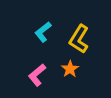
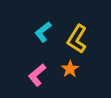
yellow L-shape: moved 2 px left
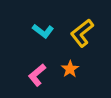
cyan L-shape: moved 1 px up; rotated 105 degrees counterclockwise
yellow L-shape: moved 5 px right, 6 px up; rotated 20 degrees clockwise
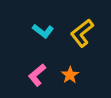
orange star: moved 6 px down
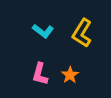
yellow L-shape: rotated 20 degrees counterclockwise
pink L-shape: moved 3 px right, 1 px up; rotated 35 degrees counterclockwise
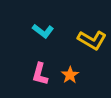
yellow L-shape: moved 10 px right, 7 px down; rotated 92 degrees counterclockwise
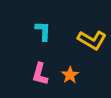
cyan L-shape: rotated 125 degrees counterclockwise
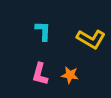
yellow L-shape: moved 1 px left, 1 px up
orange star: rotated 30 degrees counterclockwise
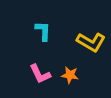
yellow L-shape: moved 3 px down
pink L-shape: rotated 40 degrees counterclockwise
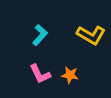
cyan L-shape: moved 3 px left, 4 px down; rotated 40 degrees clockwise
yellow L-shape: moved 7 px up
